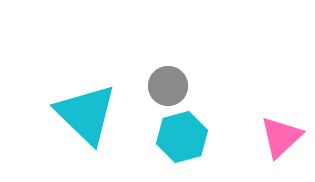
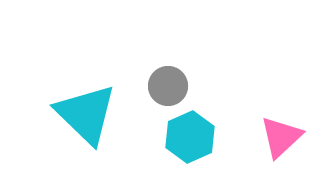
cyan hexagon: moved 8 px right; rotated 9 degrees counterclockwise
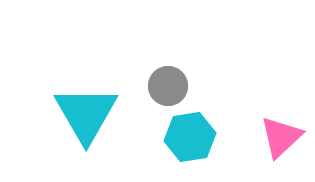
cyan triangle: rotated 16 degrees clockwise
cyan hexagon: rotated 15 degrees clockwise
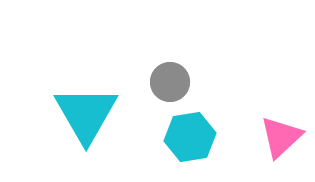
gray circle: moved 2 px right, 4 px up
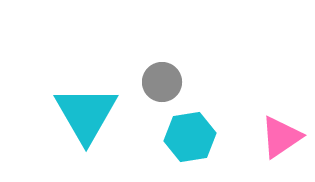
gray circle: moved 8 px left
pink triangle: rotated 9 degrees clockwise
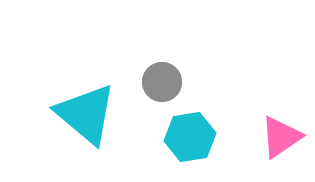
cyan triangle: rotated 20 degrees counterclockwise
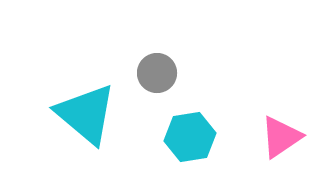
gray circle: moved 5 px left, 9 px up
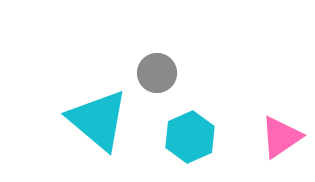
cyan triangle: moved 12 px right, 6 px down
cyan hexagon: rotated 15 degrees counterclockwise
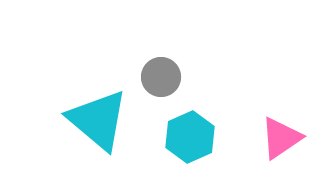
gray circle: moved 4 px right, 4 px down
pink triangle: moved 1 px down
